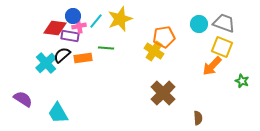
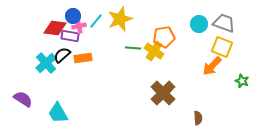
green line: moved 27 px right
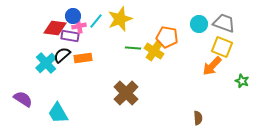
orange pentagon: moved 3 px right; rotated 20 degrees clockwise
brown cross: moved 37 px left
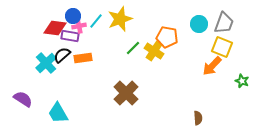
gray trapezoid: rotated 90 degrees clockwise
green line: rotated 49 degrees counterclockwise
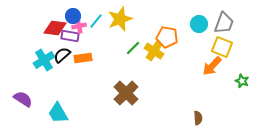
cyan cross: moved 2 px left, 3 px up; rotated 10 degrees clockwise
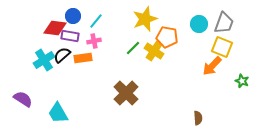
yellow star: moved 25 px right
pink cross: moved 15 px right, 15 px down
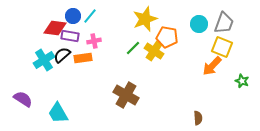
cyan line: moved 6 px left, 5 px up
brown cross: moved 2 px down; rotated 15 degrees counterclockwise
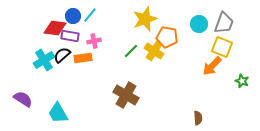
cyan line: moved 1 px up
green line: moved 2 px left, 3 px down
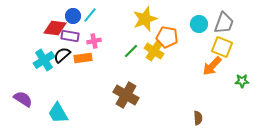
green star: rotated 24 degrees counterclockwise
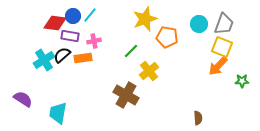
gray trapezoid: moved 1 px down
red diamond: moved 5 px up
yellow cross: moved 5 px left, 20 px down; rotated 18 degrees clockwise
orange arrow: moved 6 px right
cyan trapezoid: rotated 40 degrees clockwise
